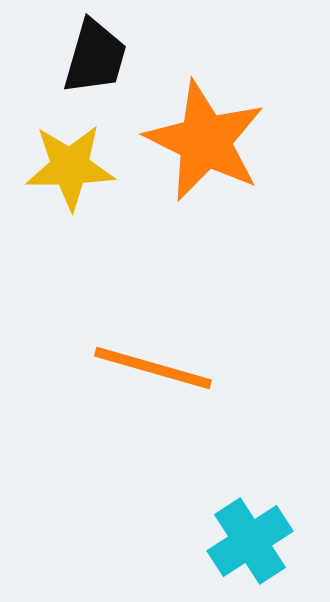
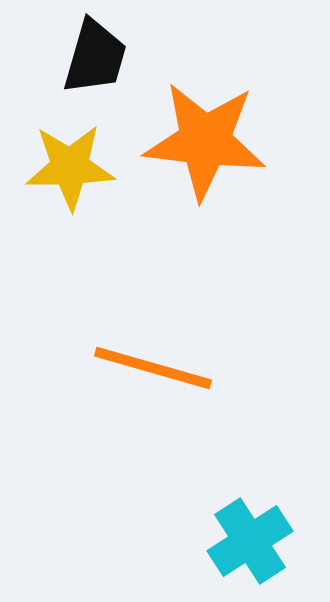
orange star: rotated 19 degrees counterclockwise
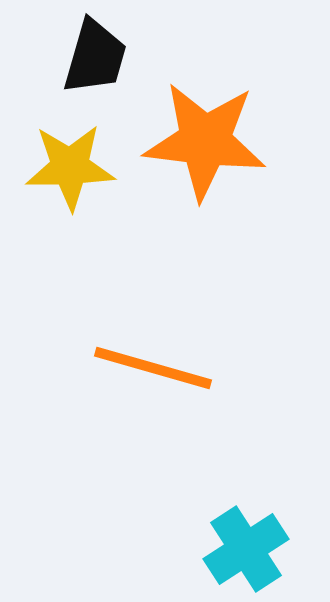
cyan cross: moved 4 px left, 8 px down
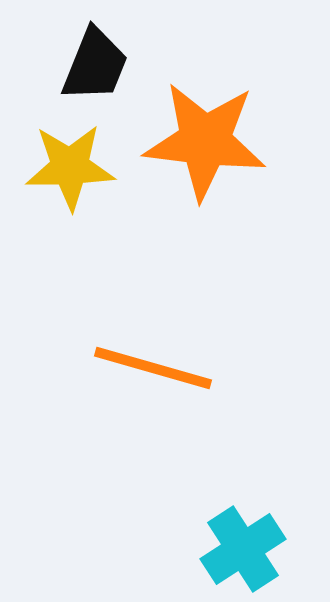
black trapezoid: moved 8 px down; rotated 6 degrees clockwise
cyan cross: moved 3 px left
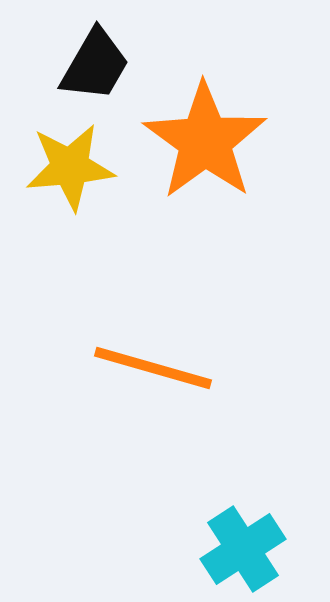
black trapezoid: rotated 8 degrees clockwise
orange star: rotated 29 degrees clockwise
yellow star: rotated 4 degrees counterclockwise
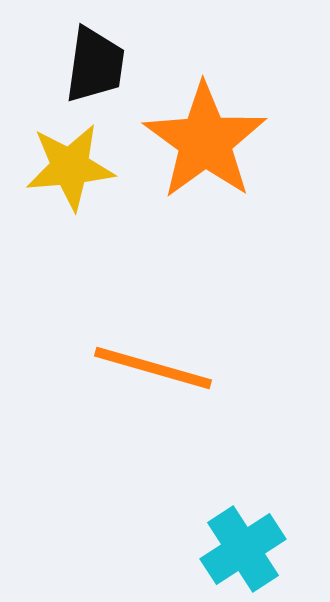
black trapezoid: rotated 22 degrees counterclockwise
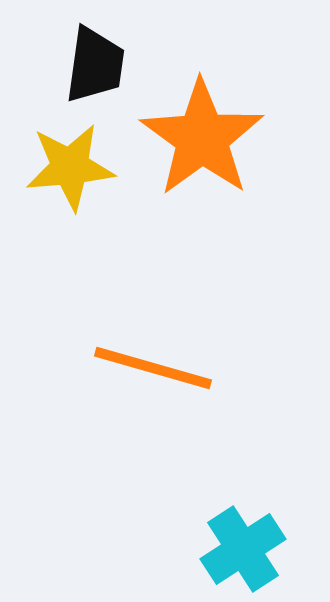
orange star: moved 3 px left, 3 px up
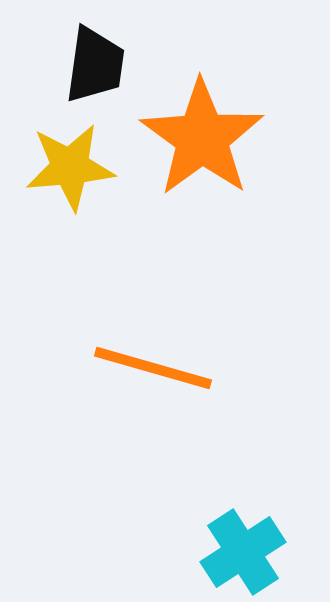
cyan cross: moved 3 px down
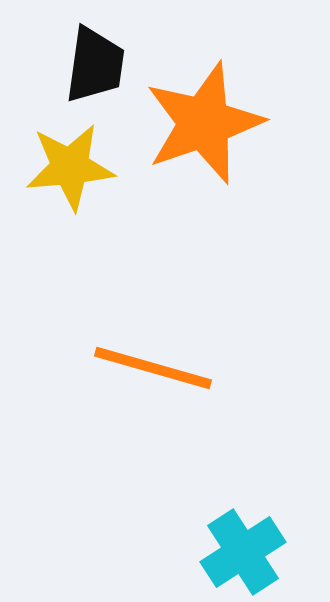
orange star: moved 2 px right, 15 px up; rotated 17 degrees clockwise
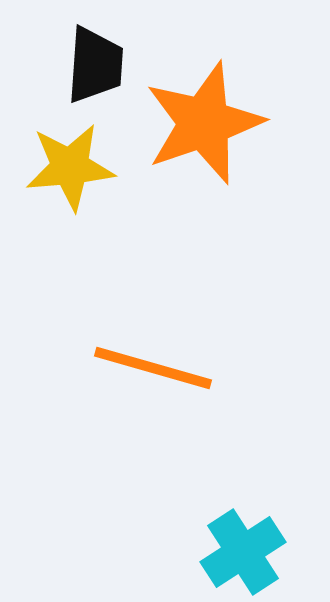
black trapezoid: rotated 4 degrees counterclockwise
